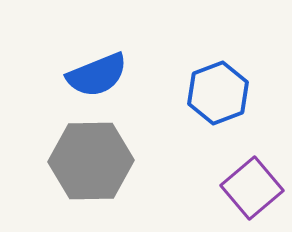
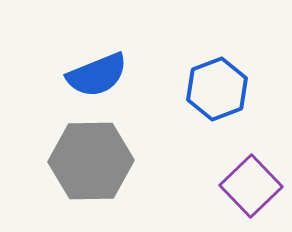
blue hexagon: moved 1 px left, 4 px up
purple square: moved 1 px left, 2 px up; rotated 4 degrees counterclockwise
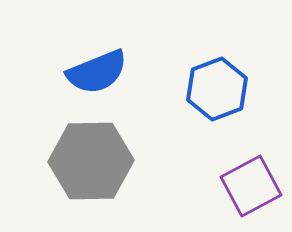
blue semicircle: moved 3 px up
purple square: rotated 16 degrees clockwise
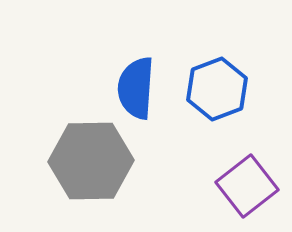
blue semicircle: moved 39 px right, 16 px down; rotated 116 degrees clockwise
purple square: moved 4 px left; rotated 10 degrees counterclockwise
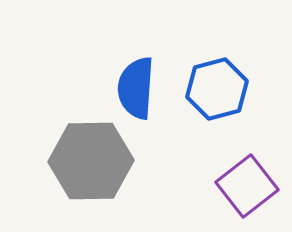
blue hexagon: rotated 6 degrees clockwise
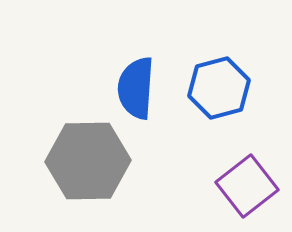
blue hexagon: moved 2 px right, 1 px up
gray hexagon: moved 3 px left
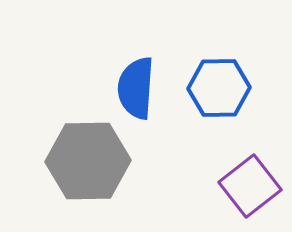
blue hexagon: rotated 14 degrees clockwise
purple square: moved 3 px right
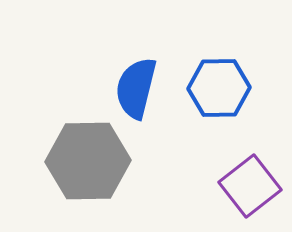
blue semicircle: rotated 10 degrees clockwise
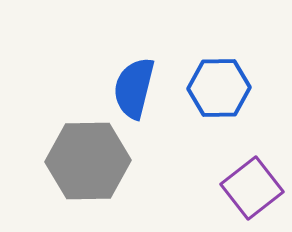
blue semicircle: moved 2 px left
purple square: moved 2 px right, 2 px down
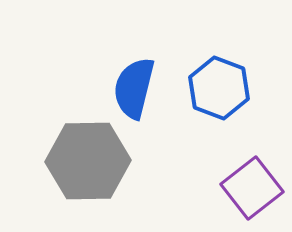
blue hexagon: rotated 22 degrees clockwise
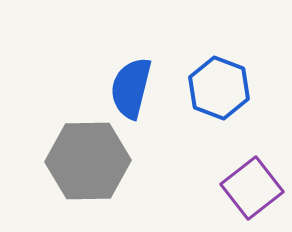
blue semicircle: moved 3 px left
